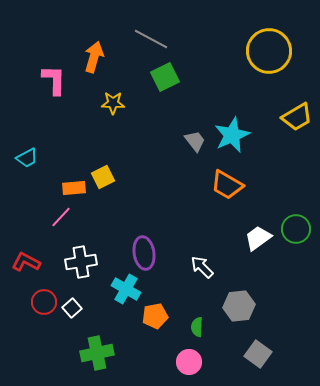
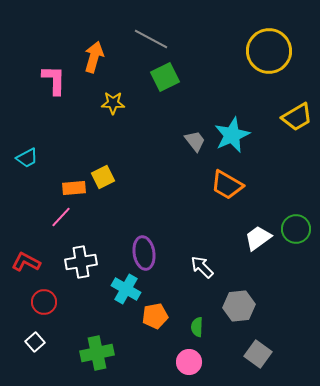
white square: moved 37 px left, 34 px down
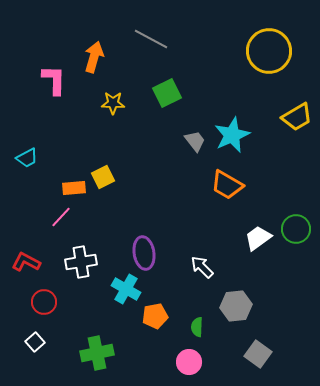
green square: moved 2 px right, 16 px down
gray hexagon: moved 3 px left
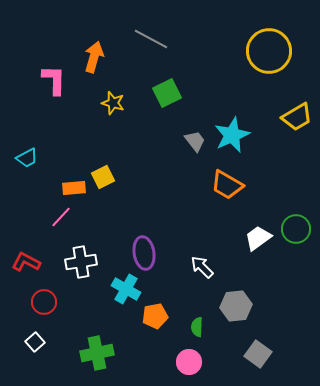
yellow star: rotated 15 degrees clockwise
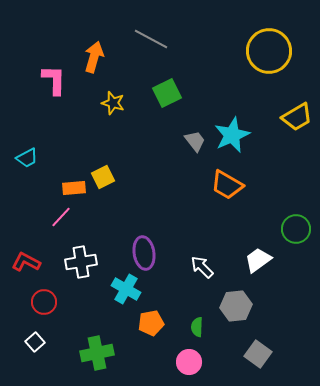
white trapezoid: moved 22 px down
orange pentagon: moved 4 px left, 7 px down
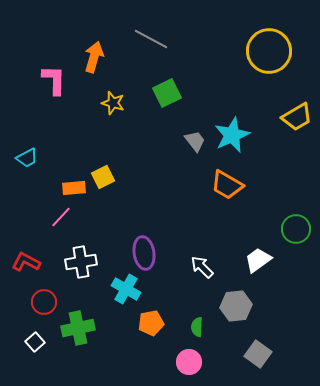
green cross: moved 19 px left, 25 px up
